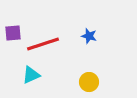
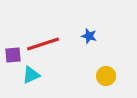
purple square: moved 22 px down
yellow circle: moved 17 px right, 6 px up
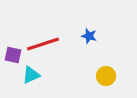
purple square: rotated 18 degrees clockwise
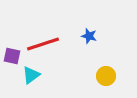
purple square: moved 1 px left, 1 px down
cyan triangle: rotated 12 degrees counterclockwise
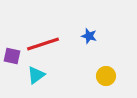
cyan triangle: moved 5 px right
